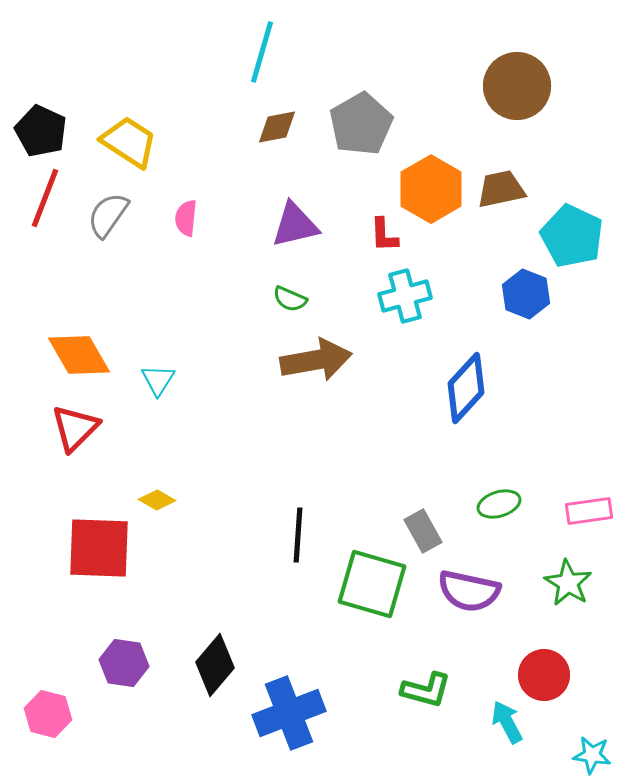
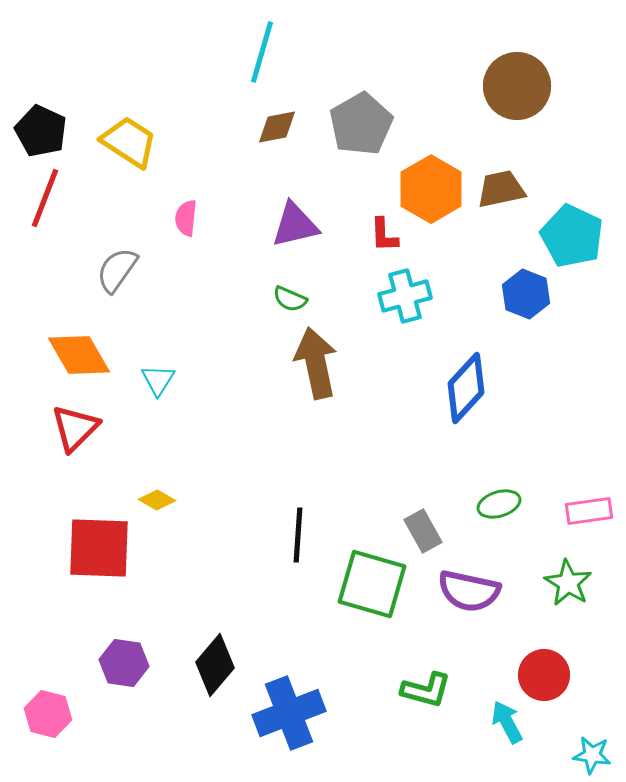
gray semicircle: moved 9 px right, 55 px down
brown arrow: moved 3 px down; rotated 92 degrees counterclockwise
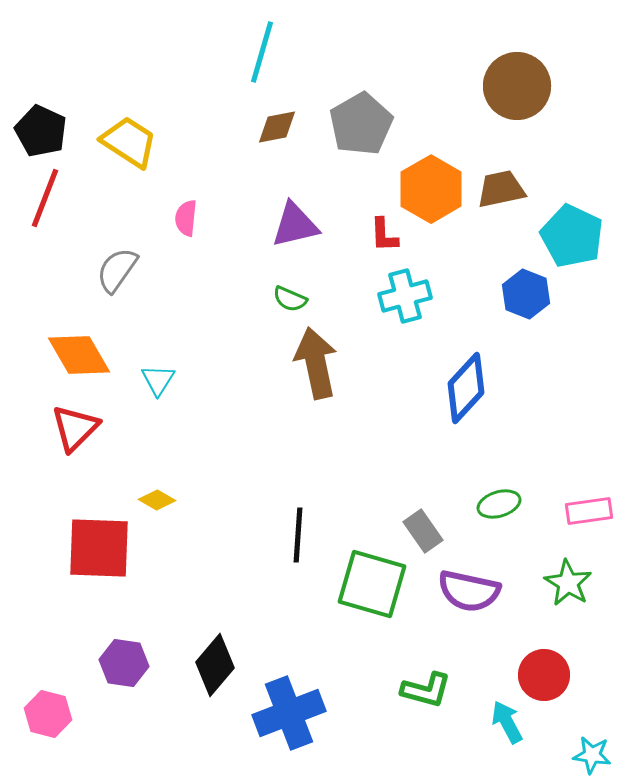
gray rectangle: rotated 6 degrees counterclockwise
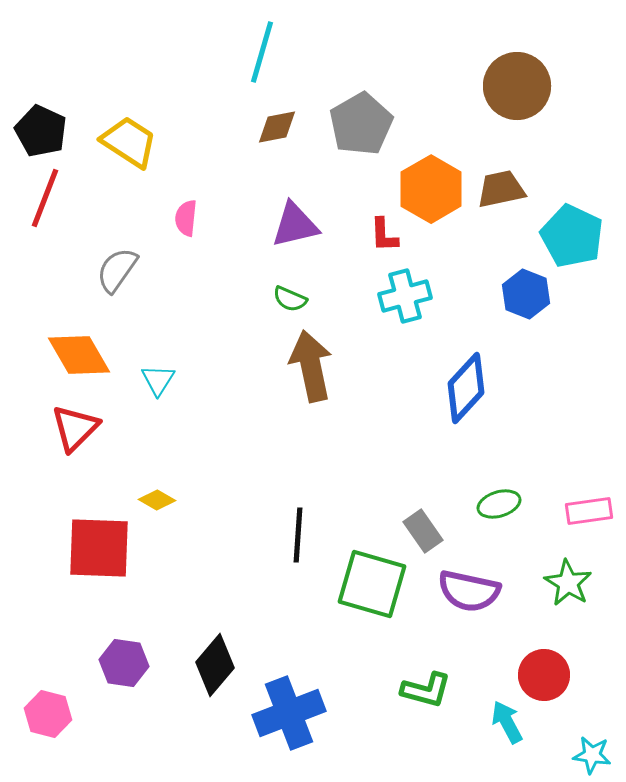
brown arrow: moved 5 px left, 3 px down
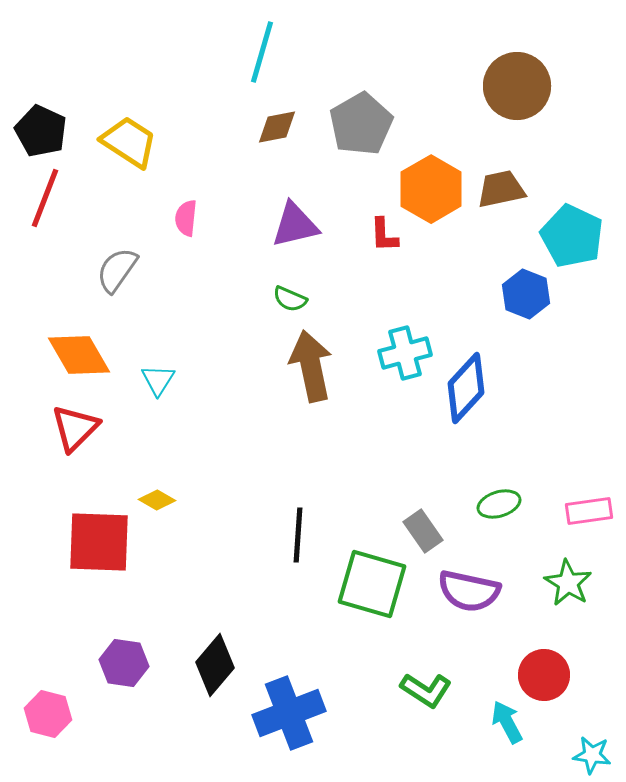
cyan cross: moved 57 px down
red square: moved 6 px up
green L-shape: rotated 18 degrees clockwise
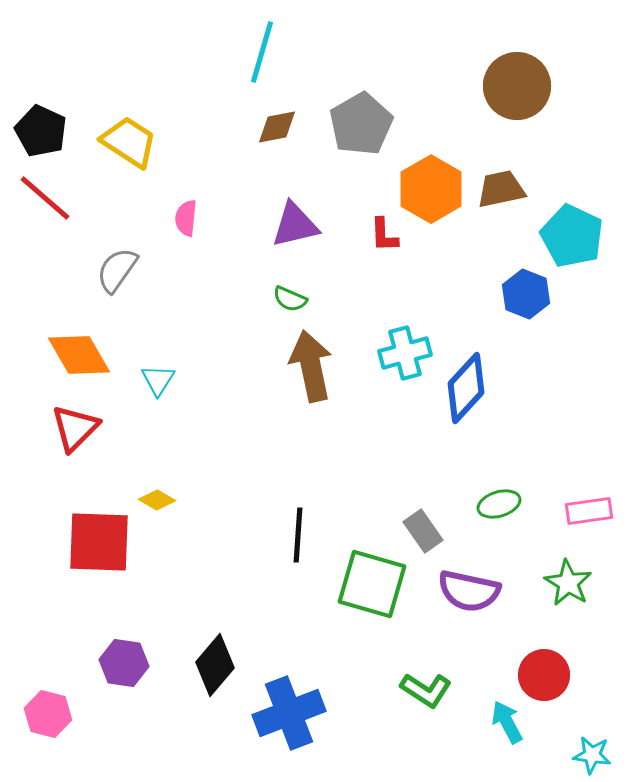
red line: rotated 70 degrees counterclockwise
